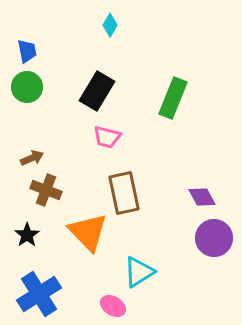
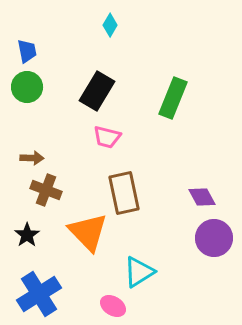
brown arrow: rotated 25 degrees clockwise
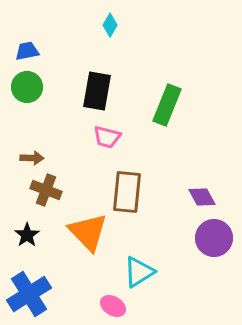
blue trapezoid: rotated 90 degrees counterclockwise
black rectangle: rotated 21 degrees counterclockwise
green rectangle: moved 6 px left, 7 px down
brown rectangle: moved 3 px right, 1 px up; rotated 18 degrees clockwise
blue cross: moved 10 px left
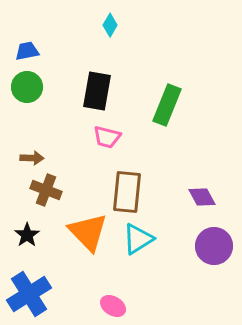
purple circle: moved 8 px down
cyan triangle: moved 1 px left, 33 px up
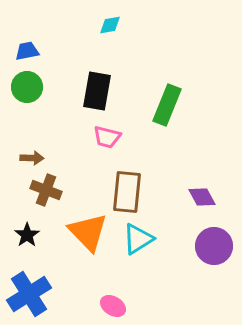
cyan diamond: rotated 50 degrees clockwise
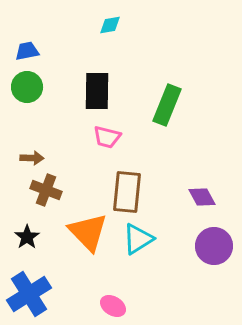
black rectangle: rotated 9 degrees counterclockwise
black star: moved 2 px down
